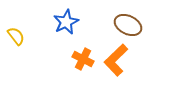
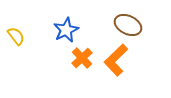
blue star: moved 8 px down
orange cross: moved 1 px left, 1 px up; rotated 20 degrees clockwise
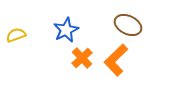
yellow semicircle: moved 1 px up; rotated 72 degrees counterclockwise
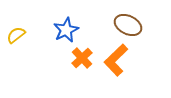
yellow semicircle: rotated 18 degrees counterclockwise
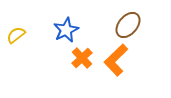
brown ellipse: rotated 76 degrees counterclockwise
